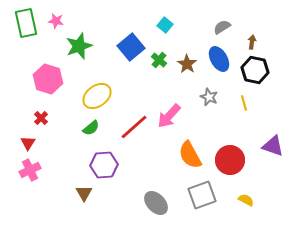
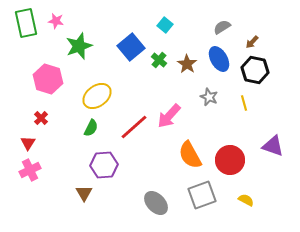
brown arrow: rotated 144 degrees counterclockwise
green semicircle: rotated 24 degrees counterclockwise
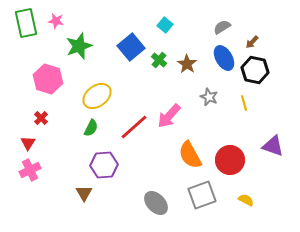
blue ellipse: moved 5 px right, 1 px up
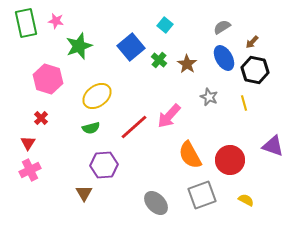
green semicircle: rotated 48 degrees clockwise
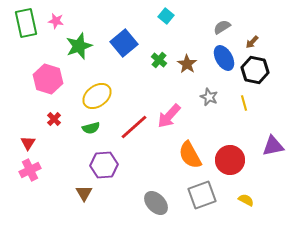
cyan square: moved 1 px right, 9 px up
blue square: moved 7 px left, 4 px up
red cross: moved 13 px right, 1 px down
purple triangle: rotated 30 degrees counterclockwise
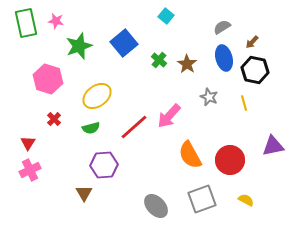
blue ellipse: rotated 15 degrees clockwise
gray square: moved 4 px down
gray ellipse: moved 3 px down
